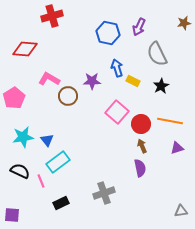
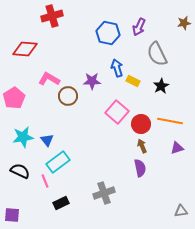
pink line: moved 4 px right
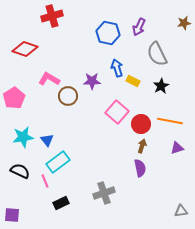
red diamond: rotated 15 degrees clockwise
brown arrow: rotated 40 degrees clockwise
